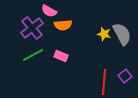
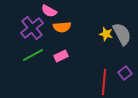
orange semicircle: moved 1 px left, 2 px down
yellow star: moved 2 px right
pink rectangle: rotated 48 degrees counterclockwise
purple square: moved 3 px up
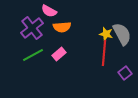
pink rectangle: moved 2 px left, 2 px up; rotated 16 degrees counterclockwise
red line: moved 29 px up
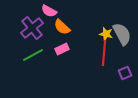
orange semicircle: rotated 48 degrees clockwise
pink rectangle: moved 3 px right, 5 px up; rotated 16 degrees clockwise
purple square: rotated 16 degrees clockwise
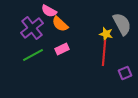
orange semicircle: moved 2 px left, 3 px up
gray semicircle: moved 10 px up
